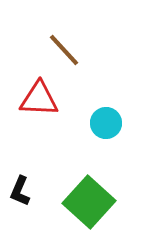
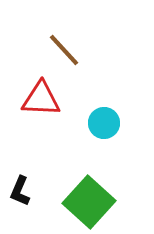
red triangle: moved 2 px right
cyan circle: moved 2 px left
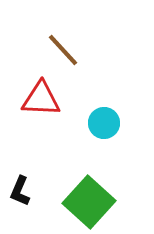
brown line: moved 1 px left
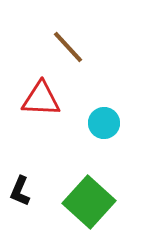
brown line: moved 5 px right, 3 px up
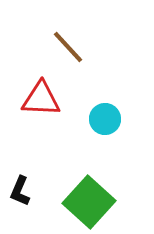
cyan circle: moved 1 px right, 4 px up
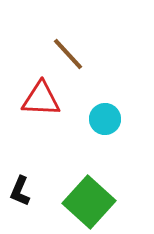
brown line: moved 7 px down
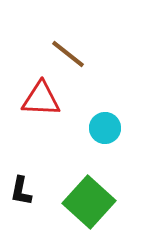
brown line: rotated 9 degrees counterclockwise
cyan circle: moved 9 px down
black L-shape: moved 1 px right; rotated 12 degrees counterclockwise
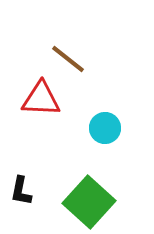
brown line: moved 5 px down
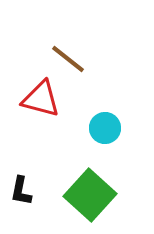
red triangle: rotated 12 degrees clockwise
green square: moved 1 px right, 7 px up
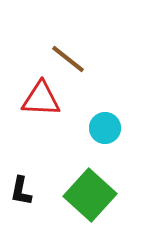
red triangle: rotated 12 degrees counterclockwise
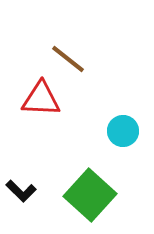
cyan circle: moved 18 px right, 3 px down
black L-shape: rotated 56 degrees counterclockwise
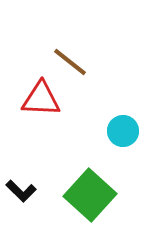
brown line: moved 2 px right, 3 px down
